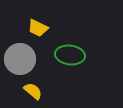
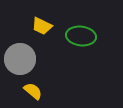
yellow trapezoid: moved 4 px right, 2 px up
green ellipse: moved 11 px right, 19 px up
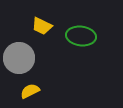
gray circle: moved 1 px left, 1 px up
yellow semicircle: moved 3 px left; rotated 66 degrees counterclockwise
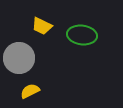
green ellipse: moved 1 px right, 1 px up
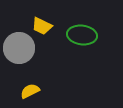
gray circle: moved 10 px up
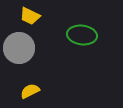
yellow trapezoid: moved 12 px left, 10 px up
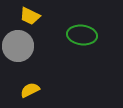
gray circle: moved 1 px left, 2 px up
yellow semicircle: moved 1 px up
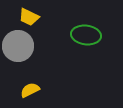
yellow trapezoid: moved 1 px left, 1 px down
green ellipse: moved 4 px right
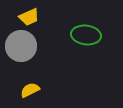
yellow trapezoid: rotated 50 degrees counterclockwise
gray circle: moved 3 px right
